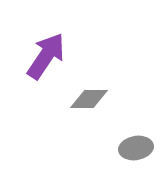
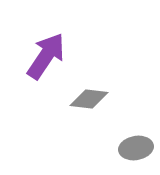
gray diamond: rotated 6 degrees clockwise
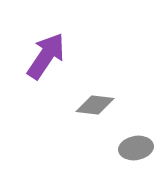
gray diamond: moved 6 px right, 6 px down
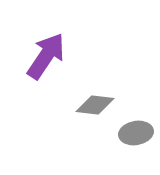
gray ellipse: moved 15 px up
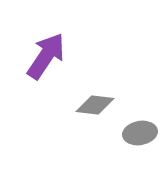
gray ellipse: moved 4 px right
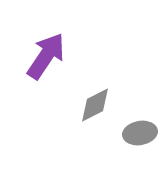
gray diamond: rotated 33 degrees counterclockwise
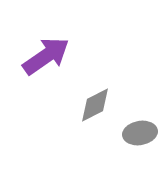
purple arrow: rotated 21 degrees clockwise
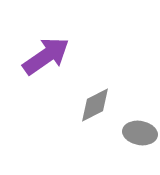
gray ellipse: rotated 20 degrees clockwise
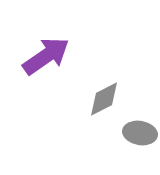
gray diamond: moved 9 px right, 6 px up
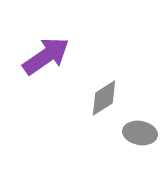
gray diamond: moved 1 px up; rotated 6 degrees counterclockwise
